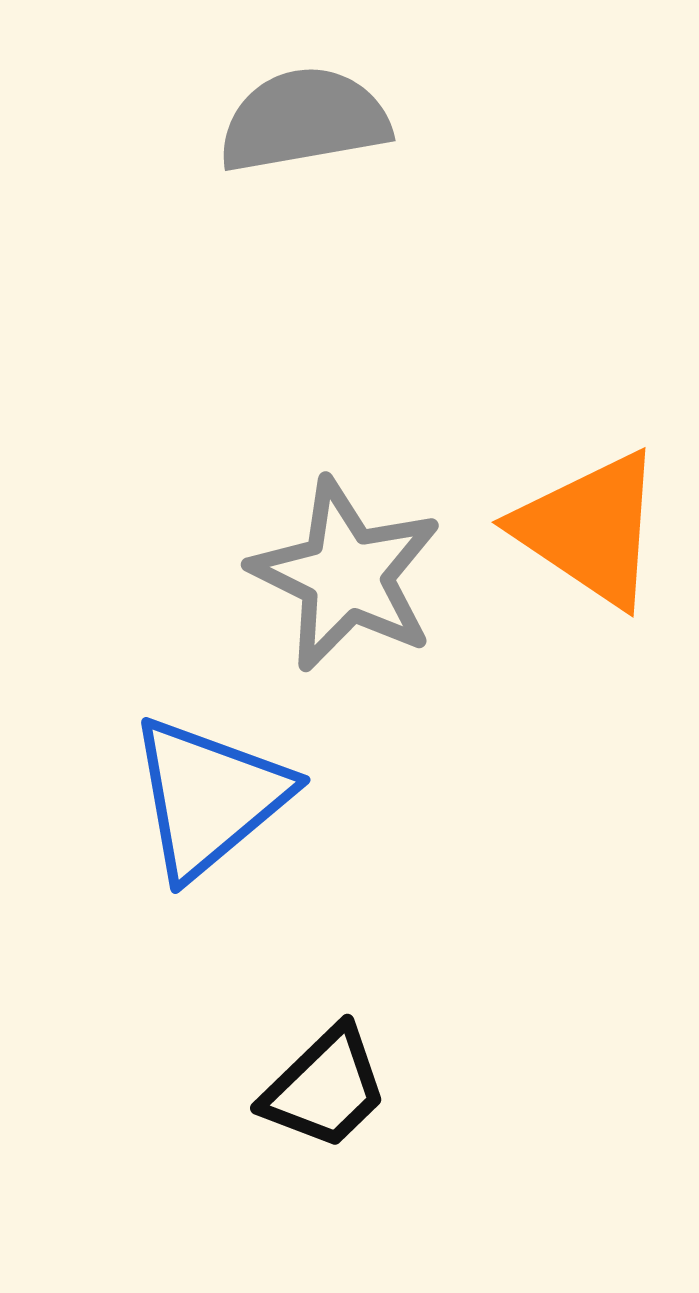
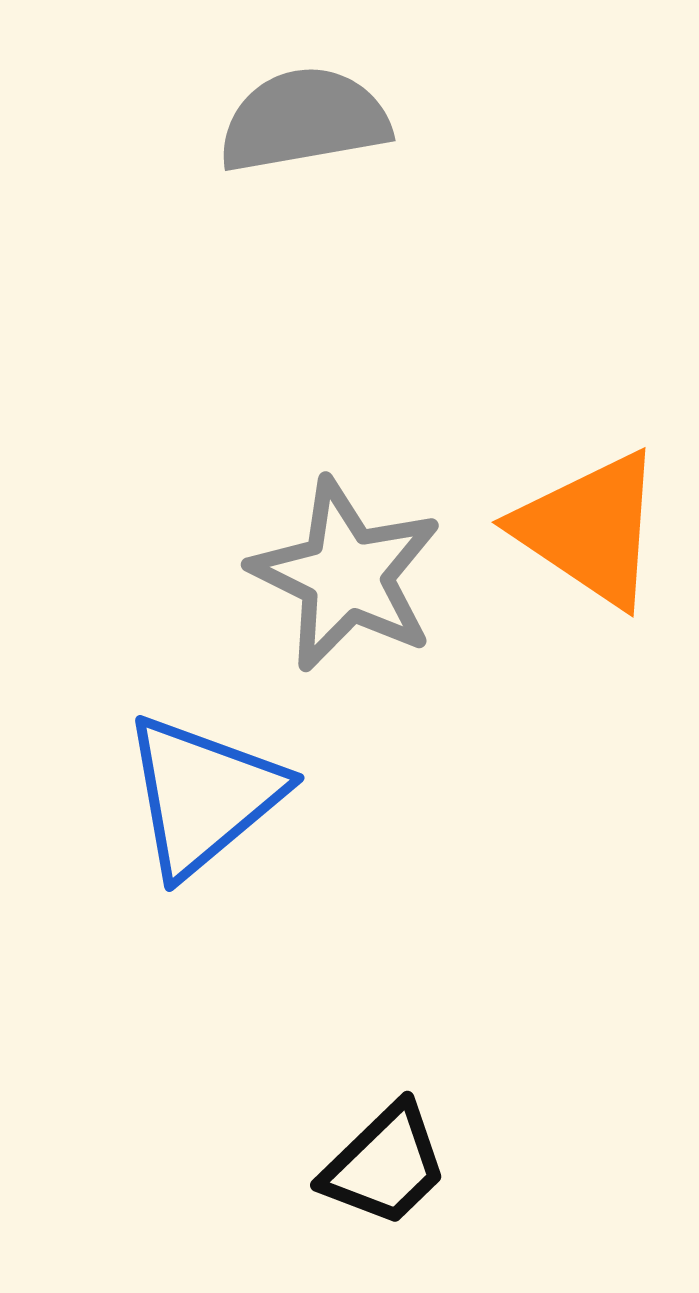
blue triangle: moved 6 px left, 2 px up
black trapezoid: moved 60 px right, 77 px down
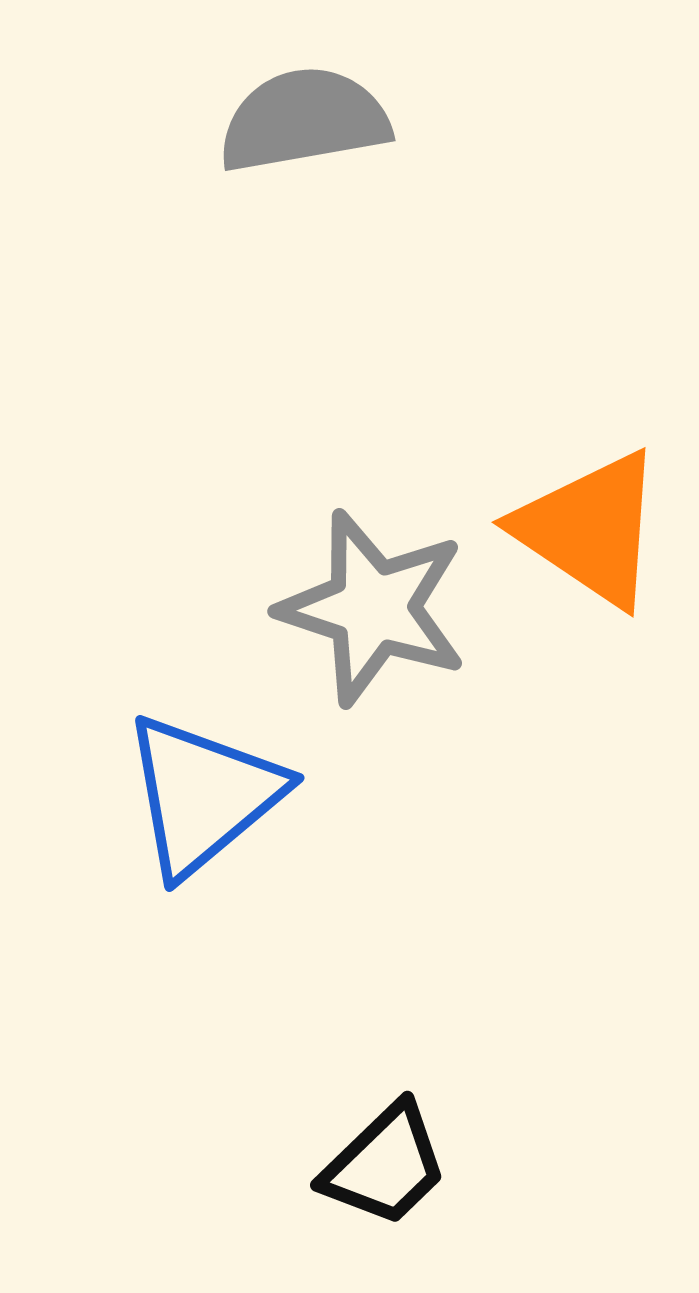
gray star: moved 27 px right, 33 px down; rotated 8 degrees counterclockwise
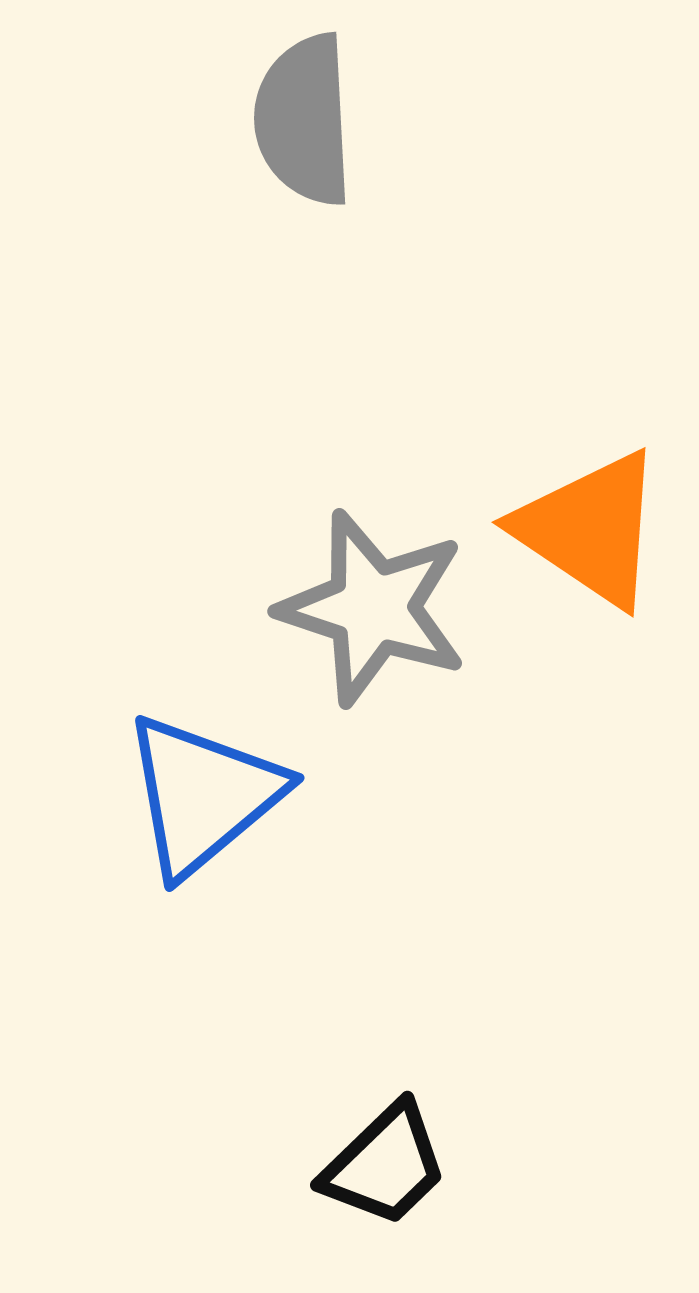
gray semicircle: rotated 83 degrees counterclockwise
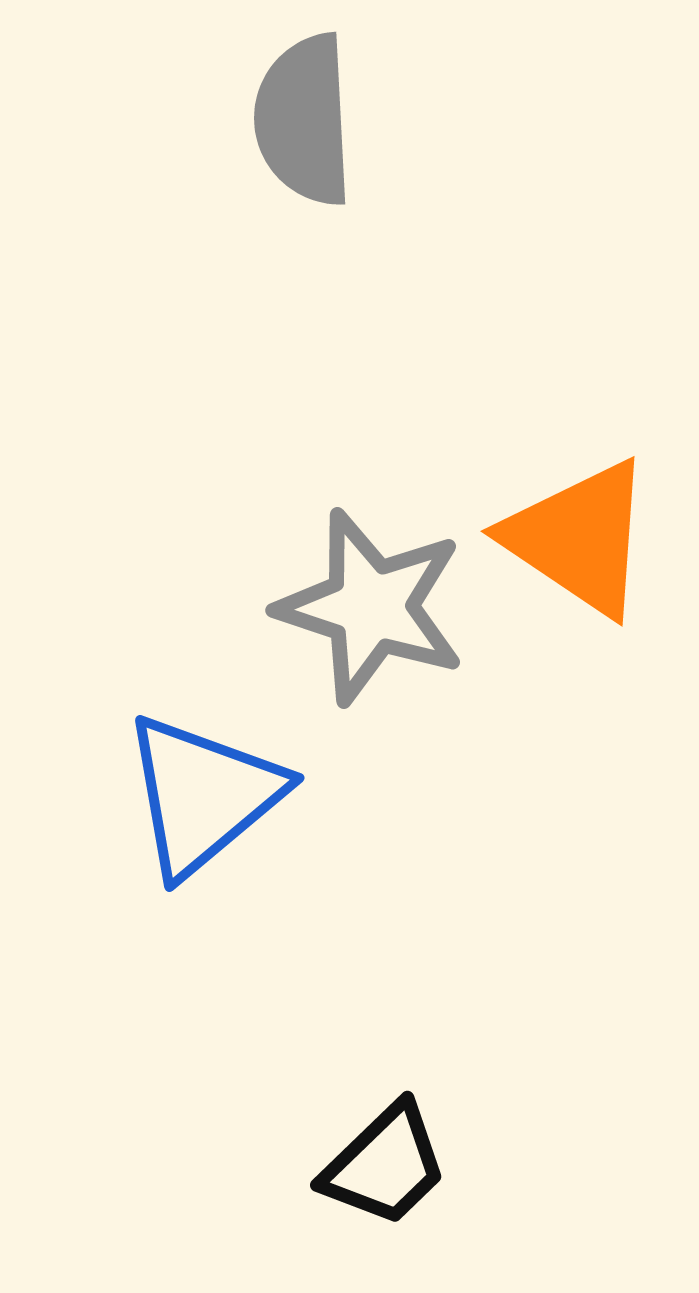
orange triangle: moved 11 px left, 9 px down
gray star: moved 2 px left, 1 px up
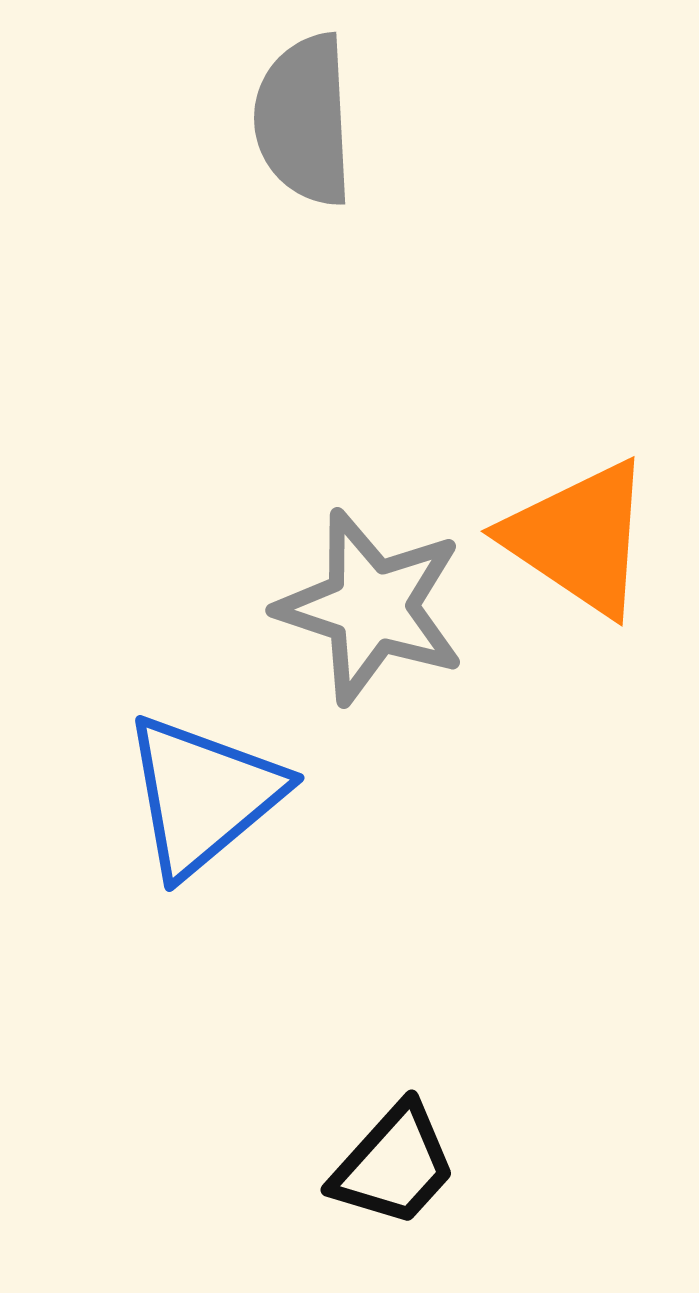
black trapezoid: moved 9 px right; rotated 4 degrees counterclockwise
